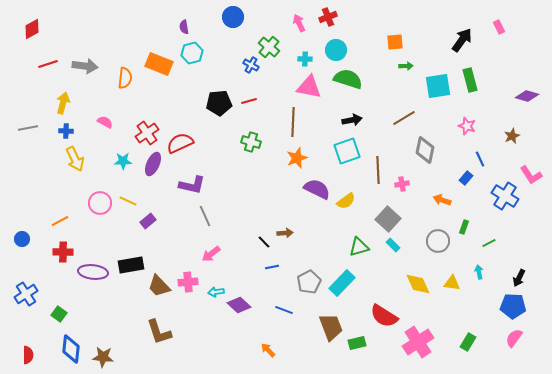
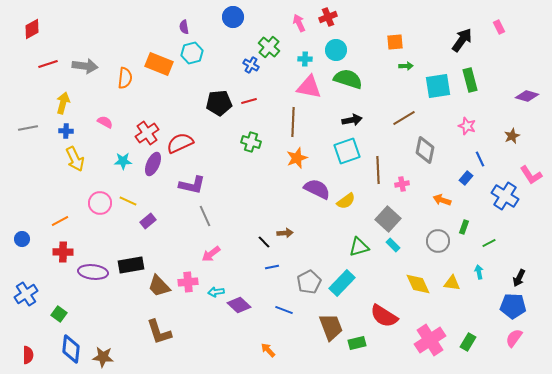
pink cross at (418, 342): moved 12 px right, 2 px up
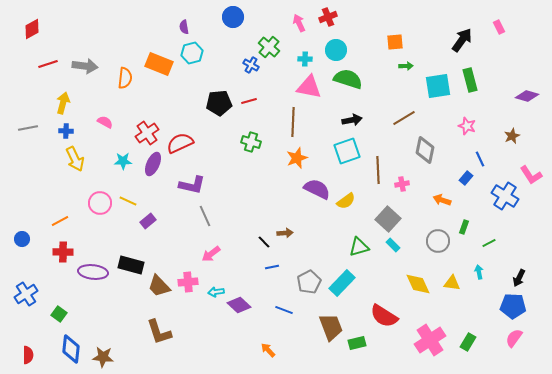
black rectangle at (131, 265): rotated 25 degrees clockwise
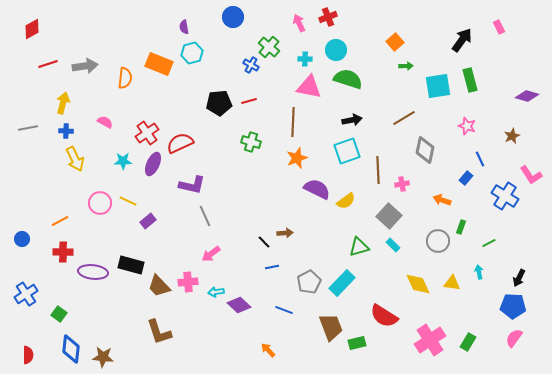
orange square at (395, 42): rotated 36 degrees counterclockwise
gray arrow at (85, 66): rotated 15 degrees counterclockwise
gray square at (388, 219): moved 1 px right, 3 px up
green rectangle at (464, 227): moved 3 px left
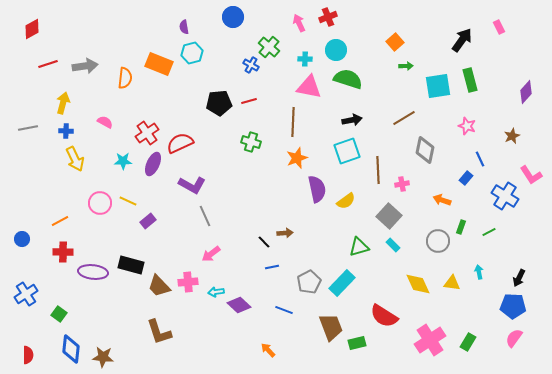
purple diamond at (527, 96): moved 1 px left, 4 px up; rotated 65 degrees counterclockwise
purple L-shape at (192, 185): rotated 16 degrees clockwise
purple semicircle at (317, 189): rotated 52 degrees clockwise
green line at (489, 243): moved 11 px up
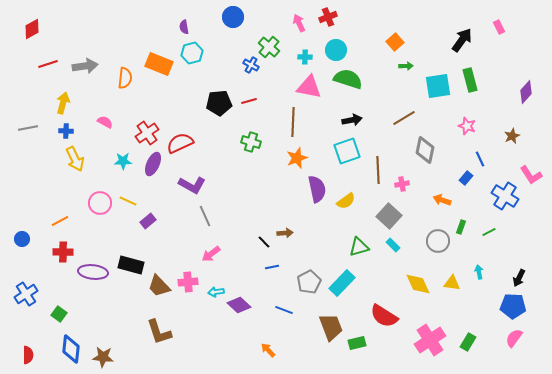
cyan cross at (305, 59): moved 2 px up
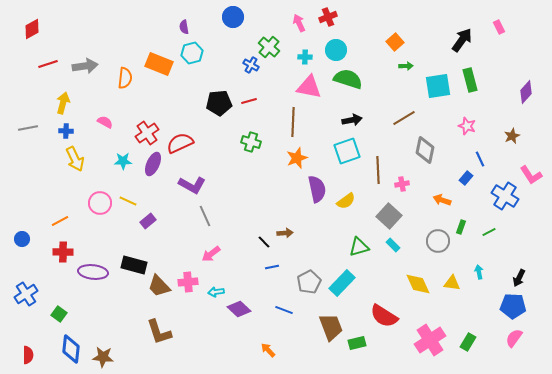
black rectangle at (131, 265): moved 3 px right
purple diamond at (239, 305): moved 4 px down
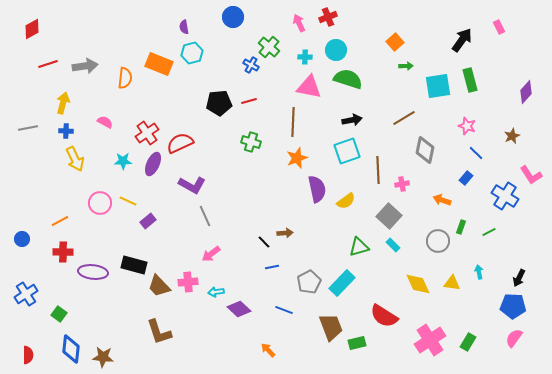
blue line at (480, 159): moved 4 px left, 6 px up; rotated 21 degrees counterclockwise
